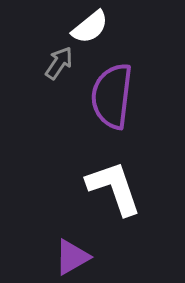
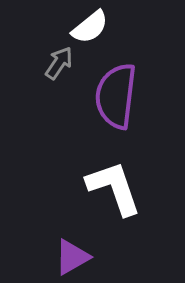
purple semicircle: moved 4 px right
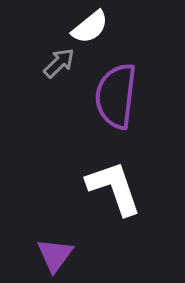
gray arrow: rotated 12 degrees clockwise
purple triangle: moved 17 px left, 2 px up; rotated 24 degrees counterclockwise
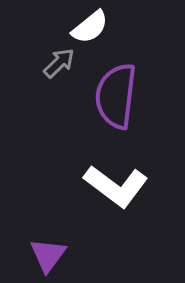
white L-shape: moved 2 px right, 2 px up; rotated 146 degrees clockwise
purple triangle: moved 7 px left
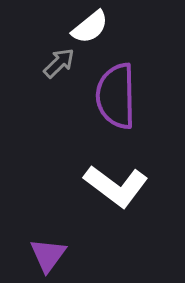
purple semicircle: rotated 8 degrees counterclockwise
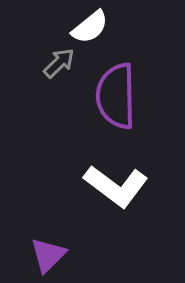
purple triangle: rotated 9 degrees clockwise
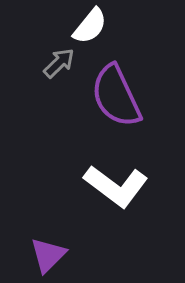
white semicircle: moved 1 px up; rotated 12 degrees counterclockwise
purple semicircle: rotated 24 degrees counterclockwise
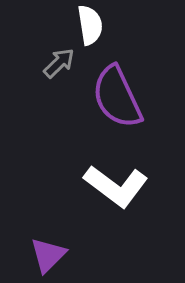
white semicircle: moved 1 px up; rotated 48 degrees counterclockwise
purple semicircle: moved 1 px right, 1 px down
